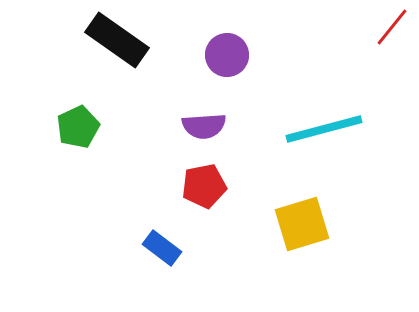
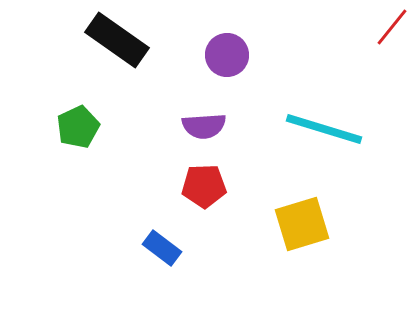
cyan line: rotated 32 degrees clockwise
red pentagon: rotated 9 degrees clockwise
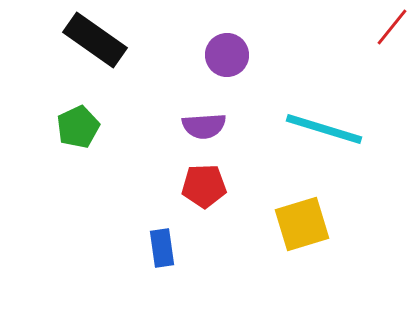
black rectangle: moved 22 px left
blue rectangle: rotated 45 degrees clockwise
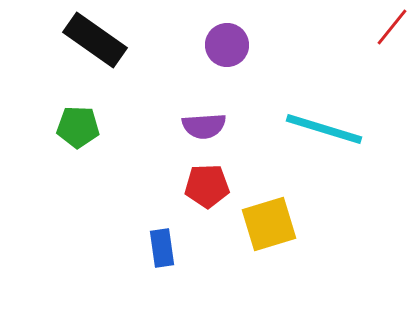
purple circle: moved 10 px up
green pentagon: rotated 27 degrees clockwise
red pentagon: moved 3 px right
yellow square: moved 33 px left
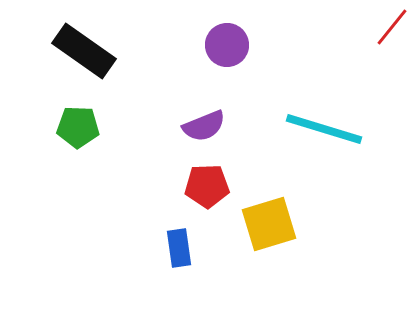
black rectangle: moved 11 px left, 11 px down
purple semicircle: rotated 18 degrees counterclockwise
blue rectangle: moved 17 px right
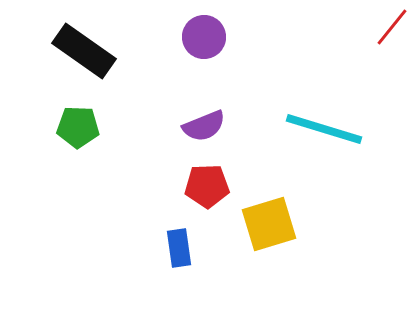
purple circle: moved 23 px left, 8 px up
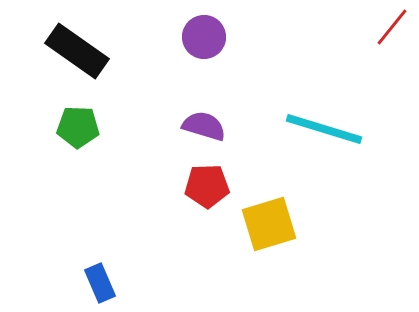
black rectangle: moved 7 px left
purple semicircle: rotated 141 degrees counterclockwise
blue rectangle: moved 79 px left, 35 px down; rotated 15 degrees counterclockwise
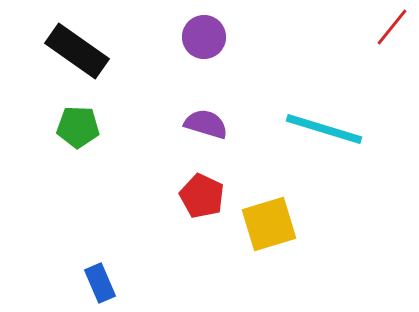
purple semicircle: moved 2 px right, 2 px up
red pentagon: moved 5 px left, 10 px down; rotated 27 degrees clockwise
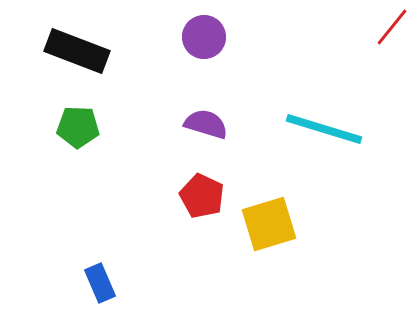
black rectangle: rotated 14 degrees counterclockwise
